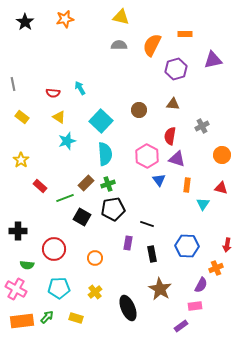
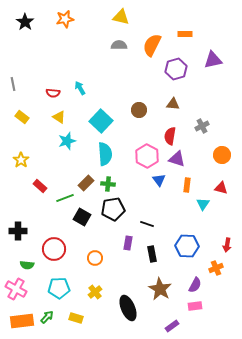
green cross at (108, 184): rotated 24 degrees clockwise
purple semicircle at (201, 285): moved 6 px left
purple rectangle at (181, 326): moved 9 px left
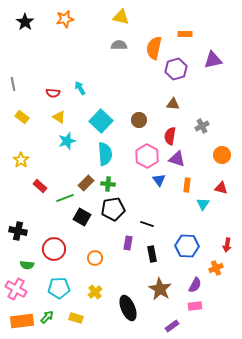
orange semicircle at (152, 45): moved 2 px right, 3 px down; rotated 15 degrees counterclockwise
brown circle at (139, 110): moved 10 px down
black cross at (18, 231): rotated 12 degrees clockwise
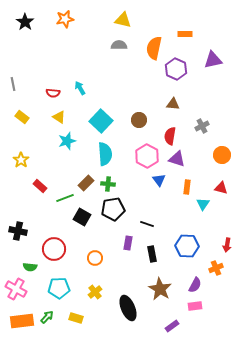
yellow triangle at (121, 17): moved 2 px right, 3 px down
purple hexagon at (176, 69): rotated 20 degrees counterclockwise
orange rectangle at (187, 185): moved 2 px down
green semicircle at (27, 265): moved 3 px right, 2 px down
